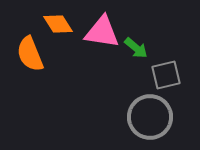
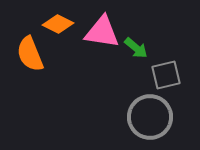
orange diamond: rotated 32 degrees counterclockwise
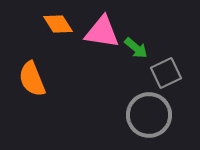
orange diamond: rotated 32 degrees clockwise
orange semicircle: moved 2 px right, 25 px down
gray square: moved 2 px up; rotated 12 degrees counterclockwise
gray circle: moved 1 px left, 2 px up
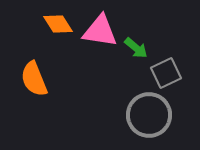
pink triangle: moved 2 px left, 1 px up
orange semicircle: moved 2 px right
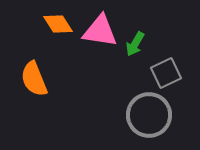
green arrow: moved 1 px left, 4 px up; rotated 80 degrees clockwise
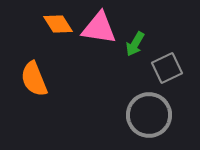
pink triangle: moved 1 px left, 3 px up
gray square: moved 1 px right, 5 px up
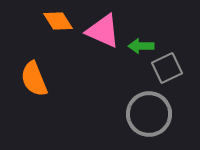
orange diamond: moved 3 px up
pink triangle: moved 4 px right, 3 px down; rotated 15 degrees clockwise
green arrow: moved 6 px right, 2 px down; rotated 60 degrees clockwise
gray circle: moved 1 px up
